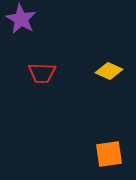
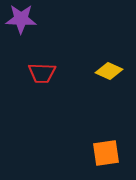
purple star: rotated 28 degrees counterclockwise
orange square: moved 3 px left, 1 px up
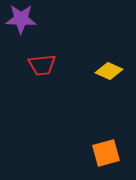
red trapezoid: moved 8 px up; rotated 8 degrees counterclockwise
orange square: rotated 8 degrees counterclockwise
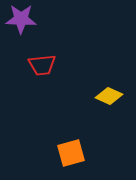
yellow diamond: moved 25 px down
orange square: moved 35 px left
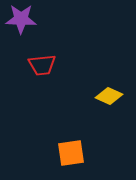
orange square: rotated 8 degrees clockwise
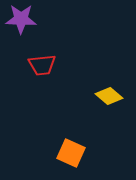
yellow diamond: rotated 16 degrees clockwise
orange square: rotated 32 degrees clockwise
